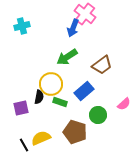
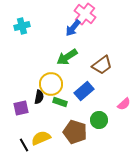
blue arrow: rotated 18 degrees clockwise
green circle: moved 1 px right, 5 px down
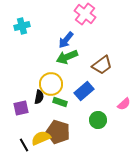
blue arrow: moved 7 px left, 12 px down
green arrow: rotated 10 degrees clockwise
green circle: moved 1 px left
brown pentagon: moved 17 px left
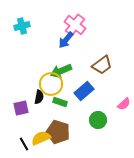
pink cross: moved 10 px left, 11 px down
green arrow: moved 6 px left, 14 px down
black line: moved 1 px up
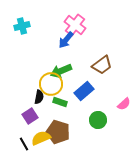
purple square: moved 9 px right, 8 px down; rotated 21 degrees counterclockwise
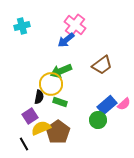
blue arrow: rotated 12 degrees clockwise
blue rectangle: moved 23 px right, 14 px down
brown pentagon: rotated 20 degrees clockwise
yellow semicircle: moved 10 px up
